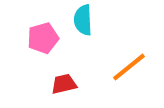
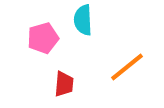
orange line: moved 2 px left
red trapezoid: rotated 108 degrees clockwise
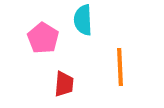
pink pentagon: rotated 24 degrees counterclockwise
orange line: moved 7 px left; rotated 54 degrees counterclockwise
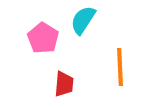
cyan semicircle: rotated 36 degrees clockwise
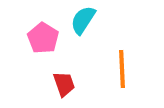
orange line: moved 2 px right, 2 px down
red trapezoid: rotated 24 degrees counterclockwise
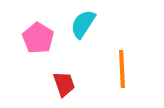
cyan semicircle: moved 4 px down
pink pentagon: moved 5 px left
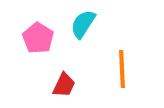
red trapezoid: moved 1 px down; rotated 44 degrees clockwise
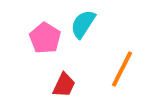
pink pentagon: moved 7 px right
orange line: rotated 30 degrees clockwise
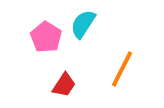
pink pentagon: moved 1 px right, 1 px up
red trapezoid: rotated 8 degrees clockwise
